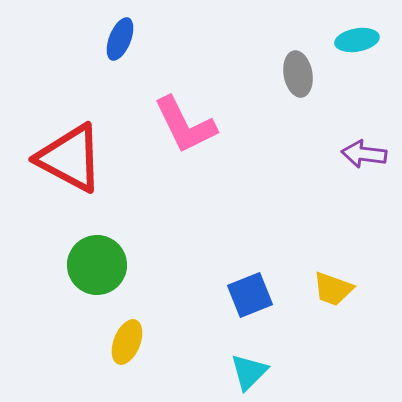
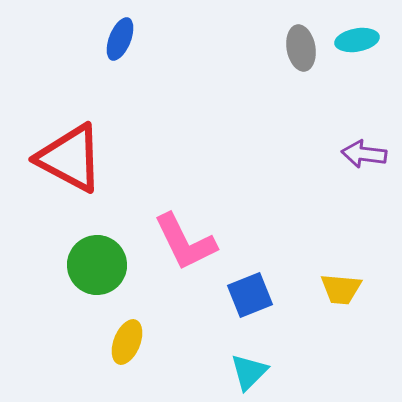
gray ellipse: moved 3 px right, 26 px up
pink L-shape: moved 117 px down
yellow trapezoid: moved 8 px right; rotated 15 degrees counterclockwise
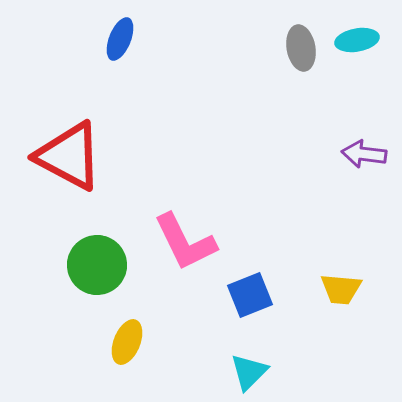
red triangle: moved 1 px left, 2 px up
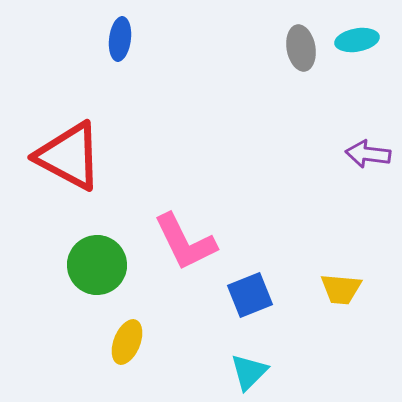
blue ellipse: rotated 15 degrees counterclockwise
purple arrow: moved 4 px right
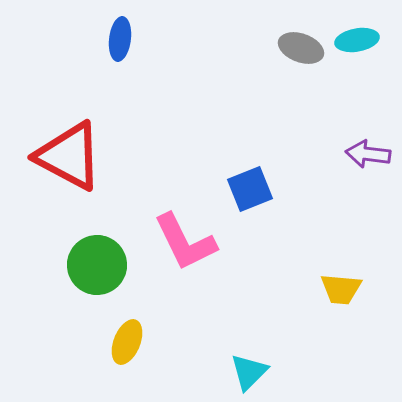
gray ellipse: rotated 60 degrees counterclockwise
blue square: moved 106 px up
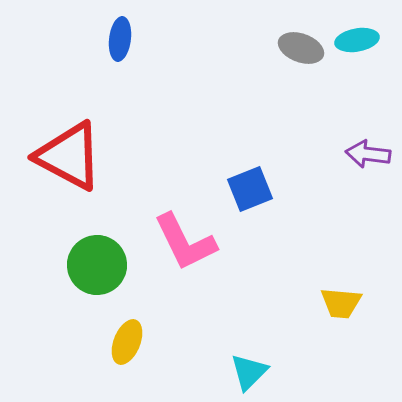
yellow trapezoid: moved 14 px down
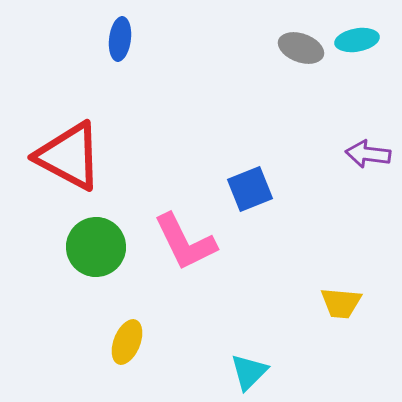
green circle: moved 1 px left, 18 px up
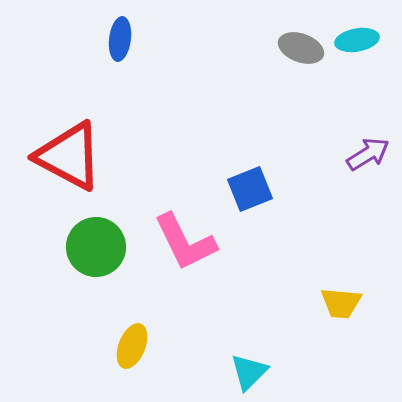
purple arrow: rotated 141 degrees clockwise
yellow ellipse: moved 5 px right, 4 px down
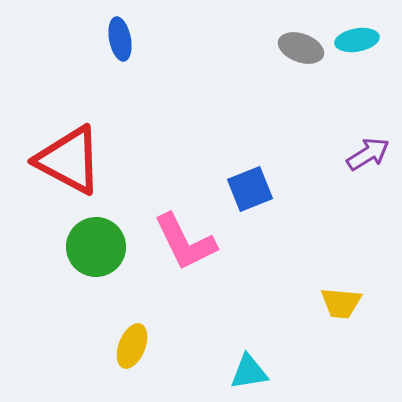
blue ellipse: rotated 18 degrees counterclockwise
red triangle: moved 4 px down
cyan triangle: rotated 36 degrees clockwise
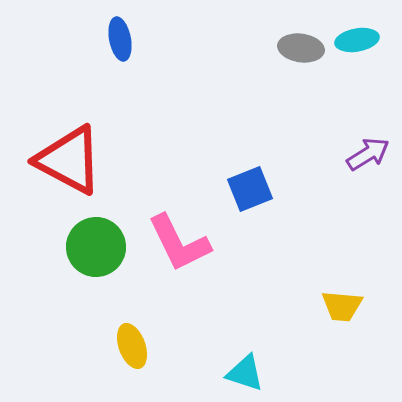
gray ellipse: rotated 12 degrees counterclockwise
pink L-shape: moved 6 px left, 1 px down
yellow trapezoid: moved 1 px right, 3 px down
yellow ellipse: rotated 42 degrees counterclockwise
cyan triangle: moved 4 px left, 1 px down; rotated 27 degrees clockwise
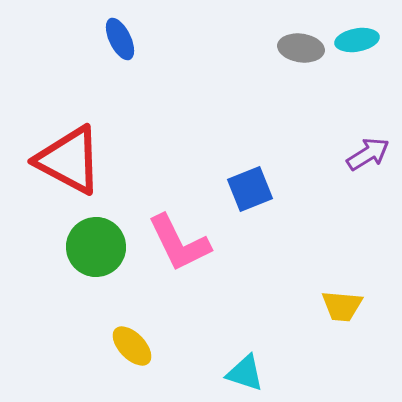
blue ellipse: rotated 15 degrees counterclockwise
yellow ellipse: rotated 24 degrees counterclockwise
